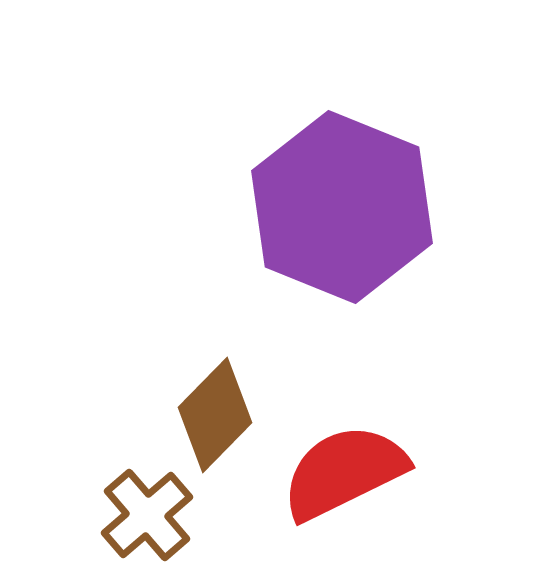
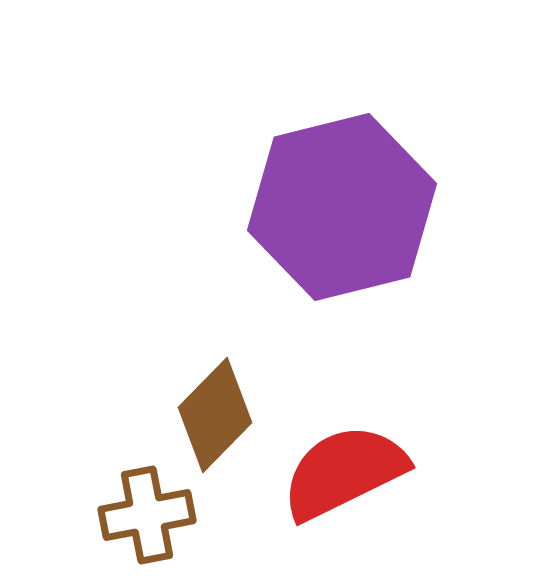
purple hexagon: rotated 24 degrees clockwise
brown cross: rotated 30 degrees clockwise
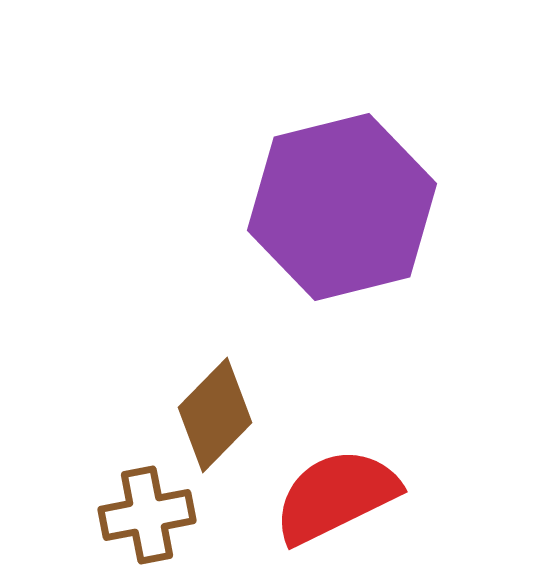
red semicircle: moved 8 px left, 24 px down
